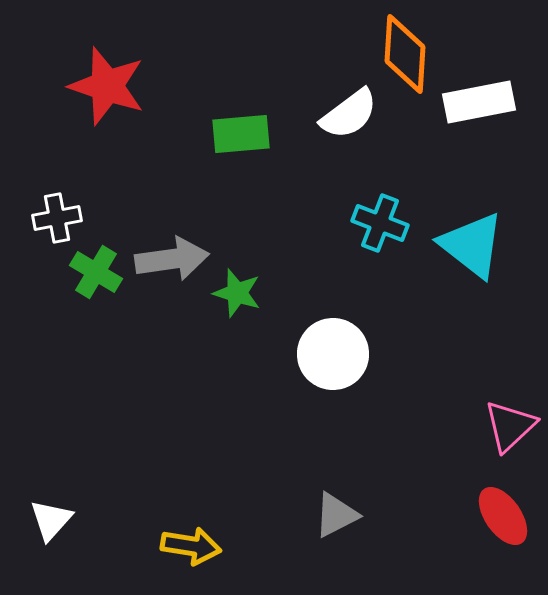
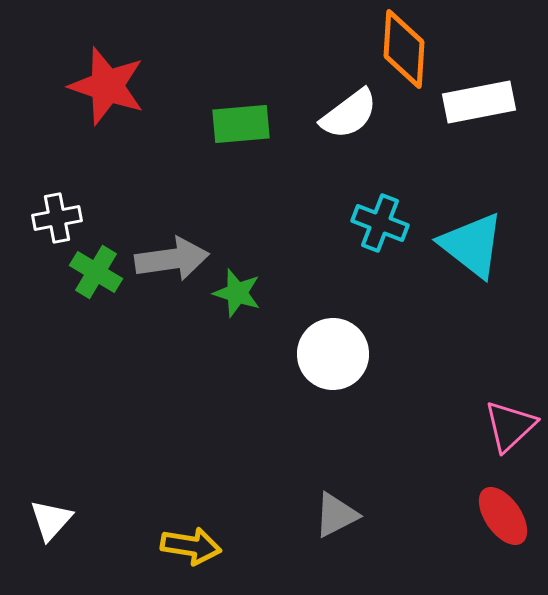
orange diamond: moved 1 px left, 5 px up
green rectangle: moved 10 px up
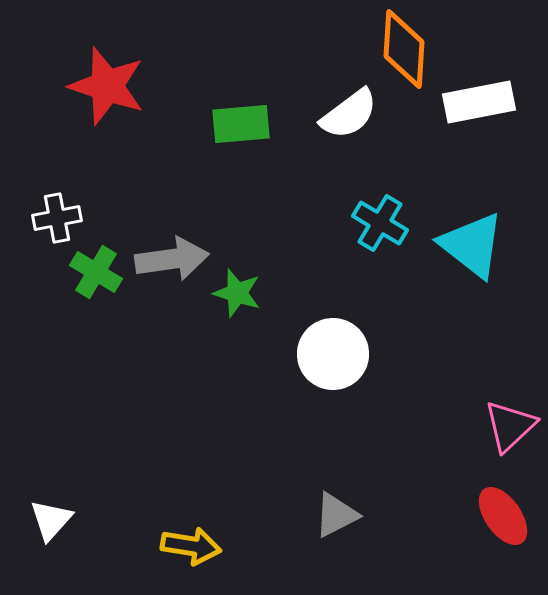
cyan cross: rotated 10 degrees clockwise
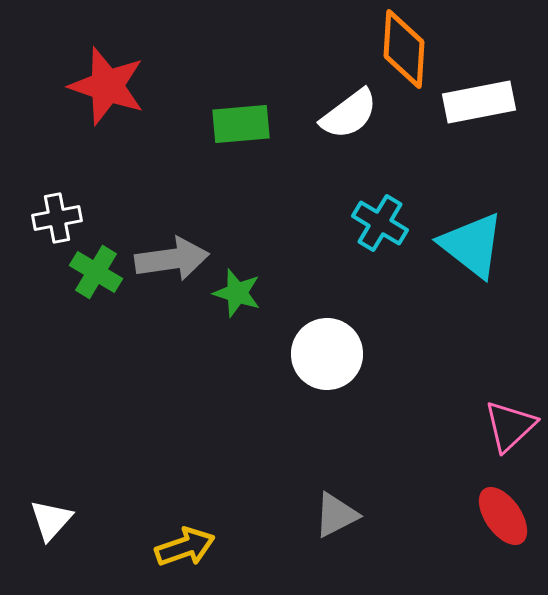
white circle: moved 6 px left
yellow arrow: moved 6 px left, 1 px down; rotated 28 degrees counterclockwise
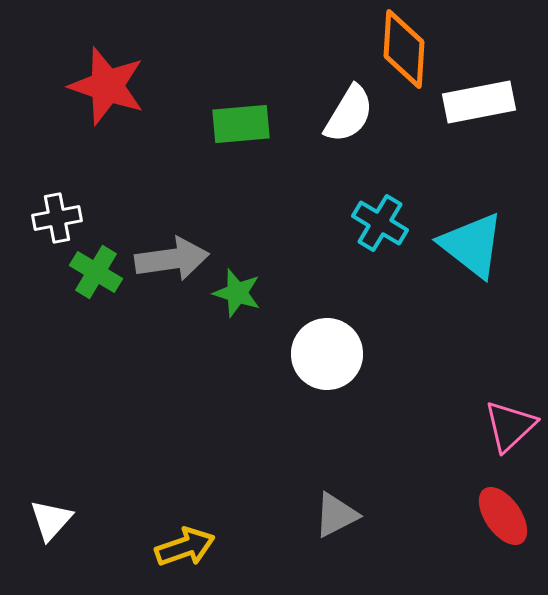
white semicircle: rotated 22 degrees counterclockwise
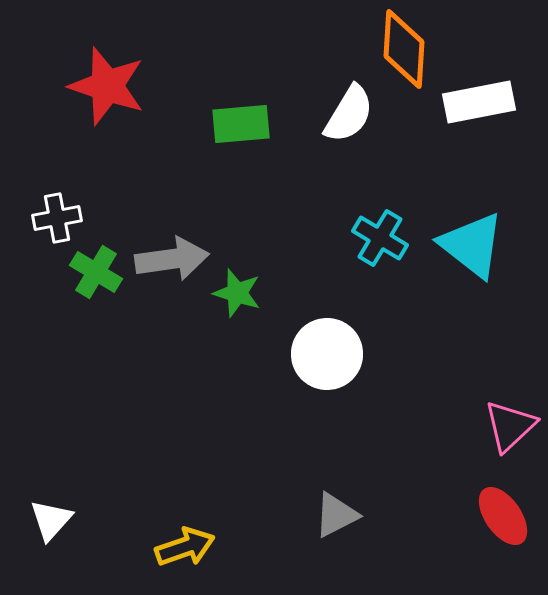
cyan cross: moved 15 px down
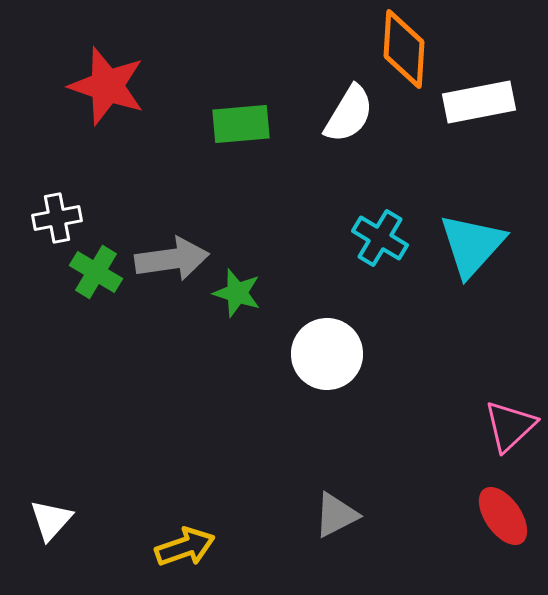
cyan triangle: rotated 34 degrees clockwise
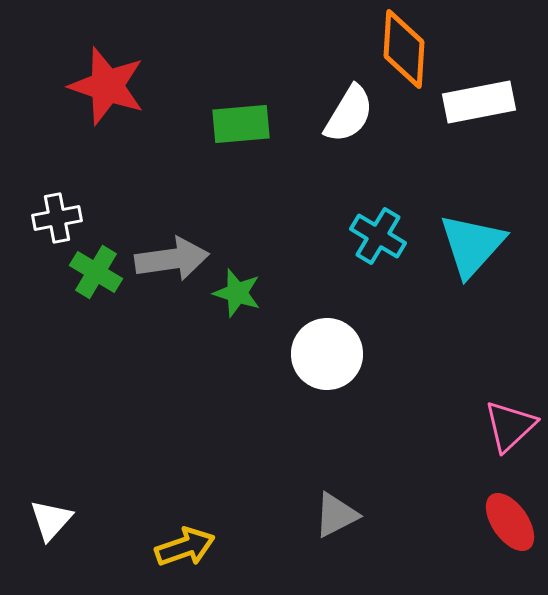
cyan cross: moved 2 px left, 2 px up
red ellipse: moved 7 px right, 6 px down
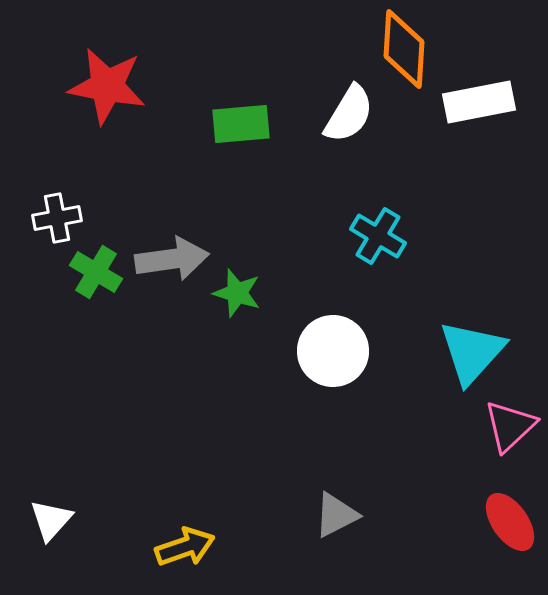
red star: rotated 8 degrees counterclockwise
cyan triangle: moved 107 px down
white circle: moved 6 px right, 3 px up
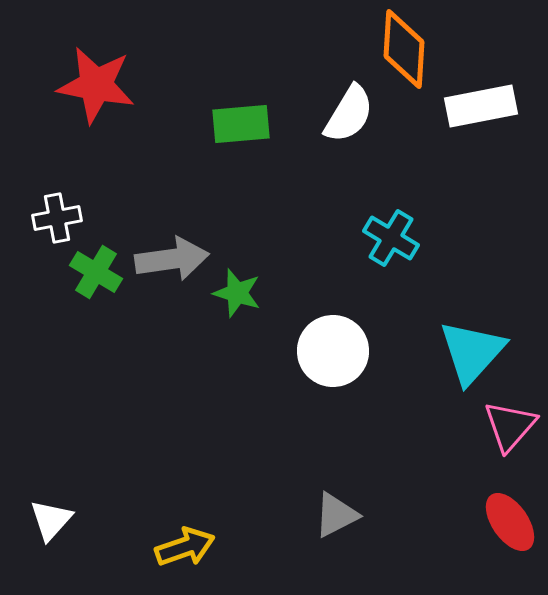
red star: moved 11 px left, 1 px up
white rectangle: moved 2 px right, 4 px down
cyan cross: moved 13 px right, 2 px down
pink triangle: rotated 6 degrees counterclockwise
